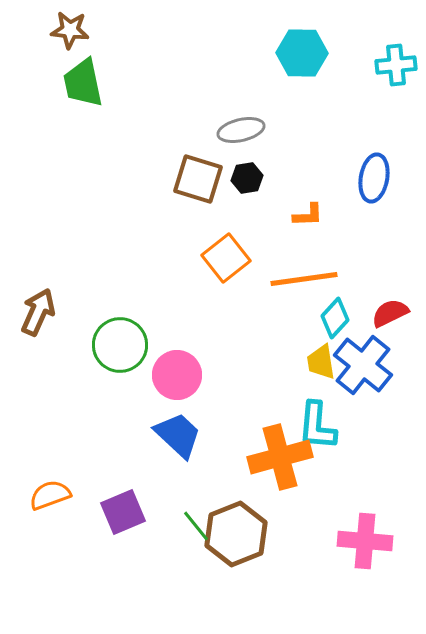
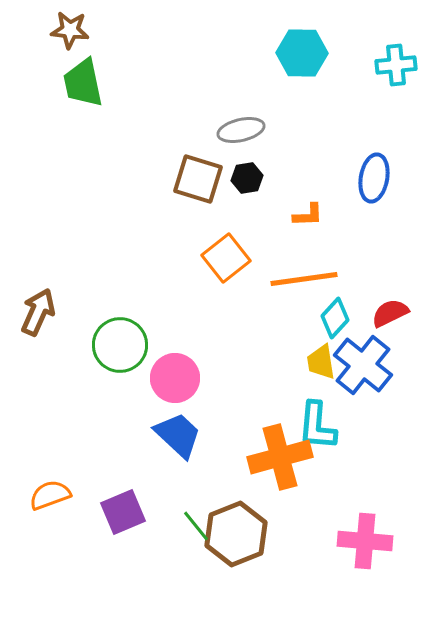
pink circle: moved 2 px left, 3 px down
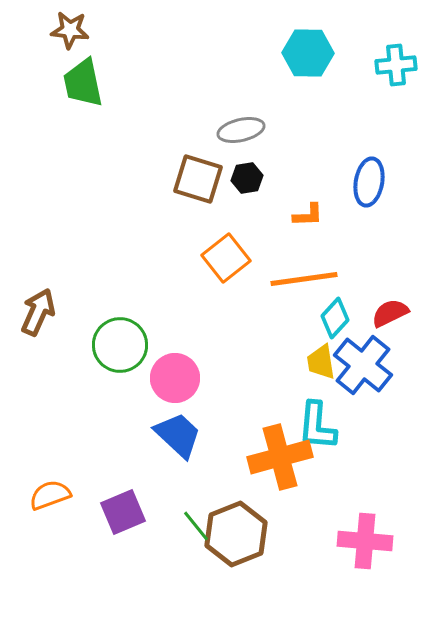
cyan hexagon: moved 6 px right
blue ellipse: moved 5 px left, 4 px down
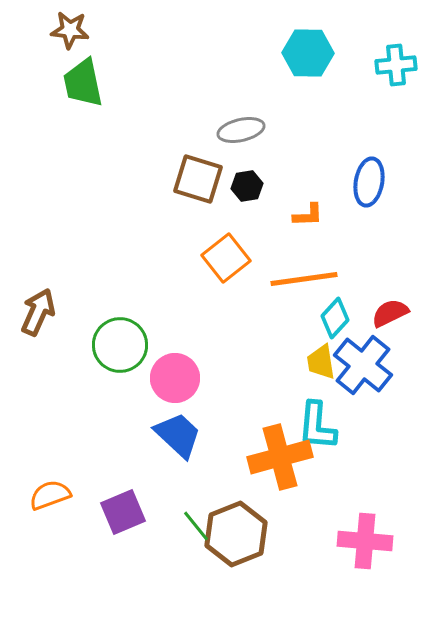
black hexagon: moved 8 px down
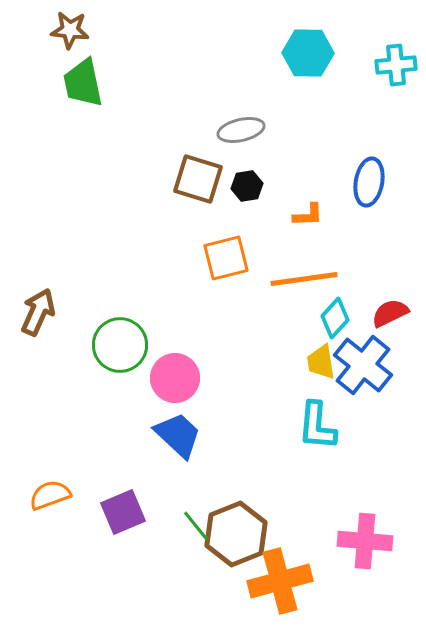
orange square: rotated 24 degrees clockwise
orange cross: moved 124 px down
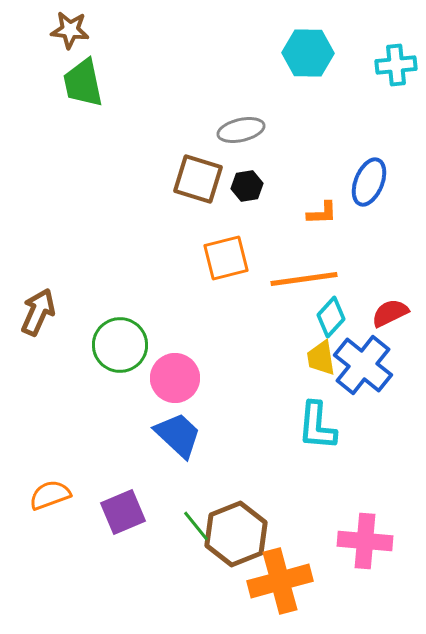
blue ellipse: rotated 12 degrees clockwise
orange L-shape: moved 14 px right, 2 px up
cyan diamond: moved 4 px left, 1 px up
yellow trapezoid: moved 4 px up
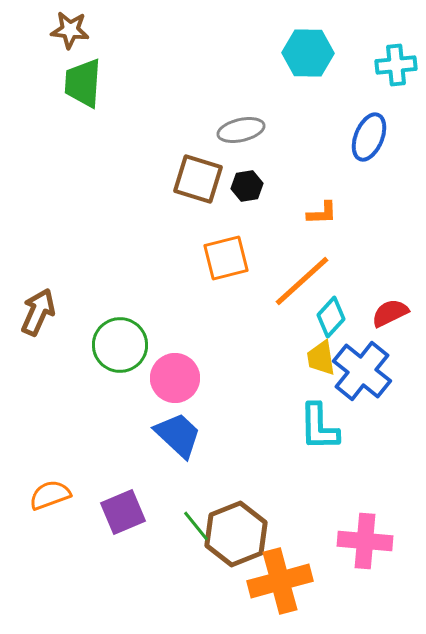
green trapezoid: rotated 16 degrees clockwise
blue ellipse: moved 45 px up
orange line: moved 2 px left, 2 px down; rotated 34 degrees counterclockwise
blue cross: moved 1 px left, 6 px down
cyan L-shape: moved 2 px right, 1 px down; rotated 6 degrees counterclockwise
